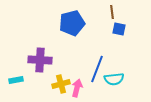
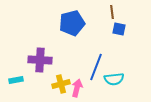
blue line: moved 1 px left, 2 px up
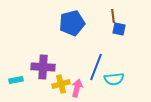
brown line: moved 1 px right, 4 px down
purple cross: moved 3 px right, 7 px down
